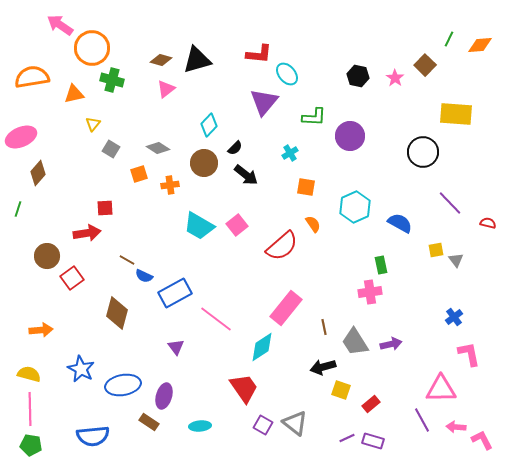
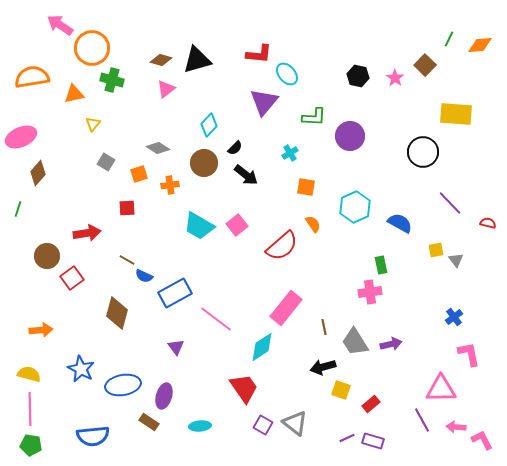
gray square at (111, 149): moved 5 px left, 13 px down
red square at (105, 208): moved 22 px right
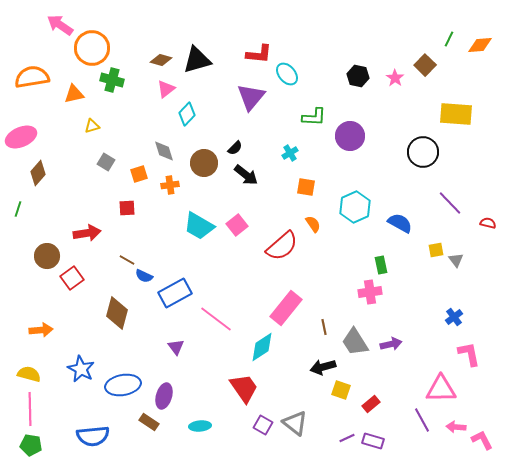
purple triangle at (264, 102): moved 13 px left, 5 px up
yellow triangle at (93, 124): moved 1 px left, 2 px down; rotated 35 degrees clockwise
cyan diamond at (209, 125): moved 22 px left, 11 px up
gray diamond at (158, 148): moved 6 px right, 3 px down; rotated 40 degrees clockwise
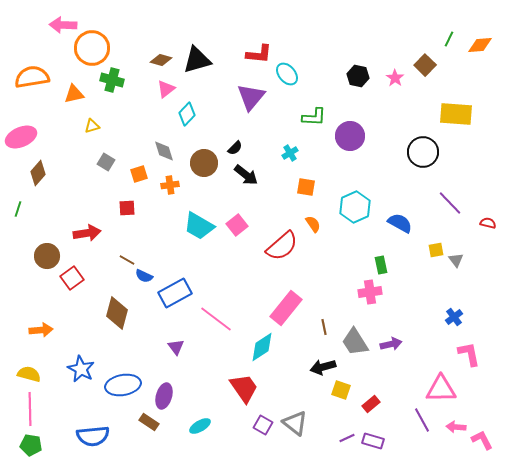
pink arrow at (60, 25): moved 3 px right; rotated 32 degrees counterclockwise
cyan ellipse at (200, 426): rotated 25 degrees counterclockwise
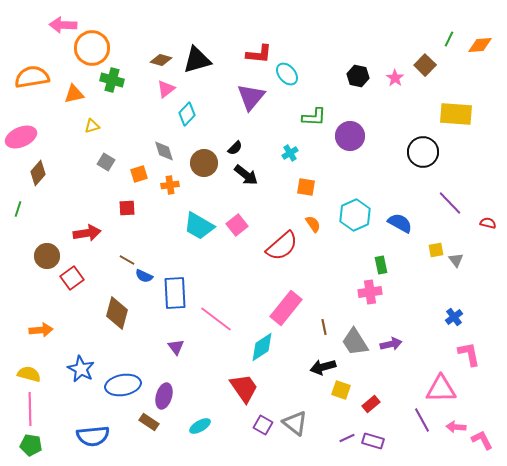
cyan hexagon at (355, 207): moved 8 px down
blue rectangle at (175, 293): rotated 64 degrees counterclockwise
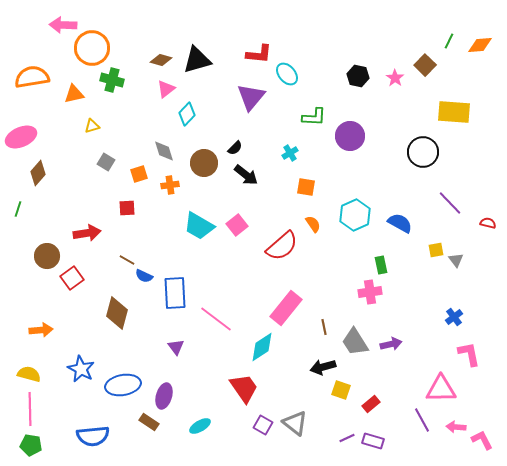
green line at (449, 39): moved 2 px down
yellow rectangle at (456, 114): moved 2 px left, 2 px up
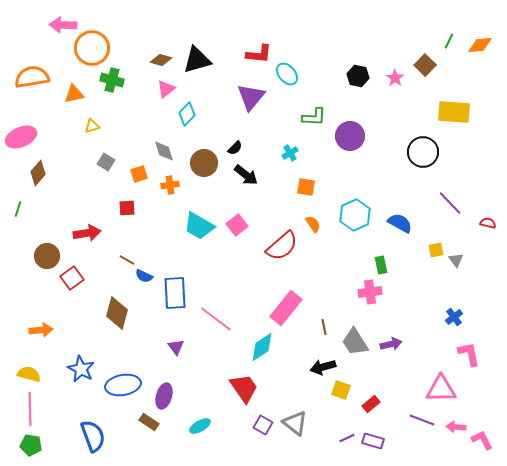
purple line at (422, 420): rotated 40 degrees counterclockwise
blue semicircle at (93, 436): rotated 104 degrees counterclockwise
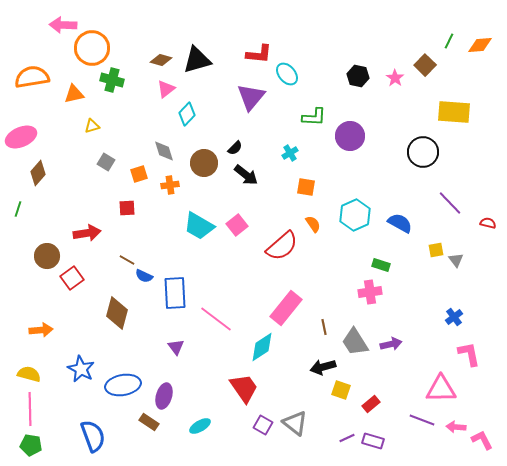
green rectangle at (381, 265): rotated 60 degrees counterclockwise
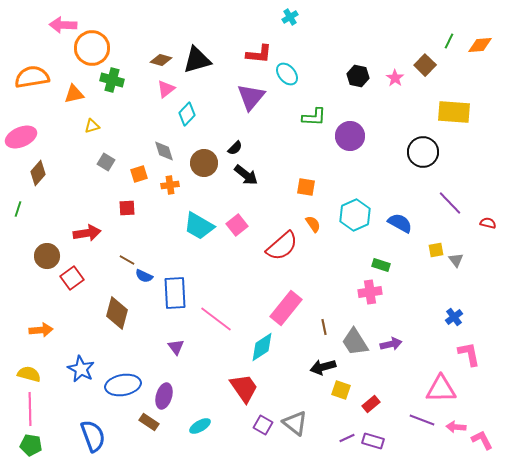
cyan cross at (290, 153): moved 136 px up
